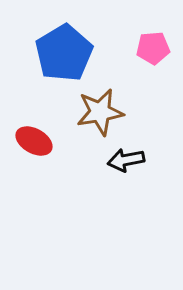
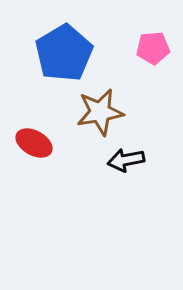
red ellipse: moved 2 px down
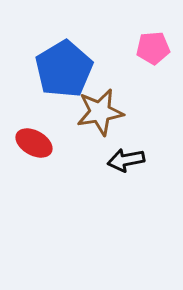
blue pentagon: moved 16 px down
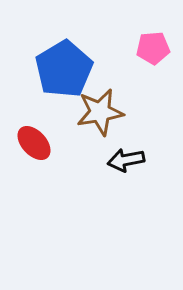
red ellipse: rotated 18 degrees clockwise
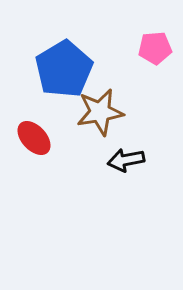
pink pentagon: moved 2 px right
red ellipse: moved 5 px up
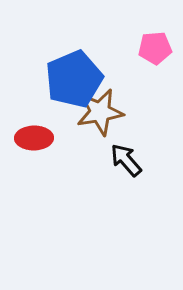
blue pentagon: moved 10 px right, 10 px down; rotated 8 degrees clockwise
red ellipse: rotated 48 degrees counterclockwise
black arrow: rotated 60 degrees clockwise
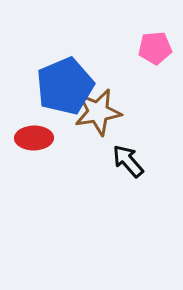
blue pentagon: moved 9 px left, 7 px down
brown star: moved 2 px left
black arrow: moved 2 px right, 1 px down
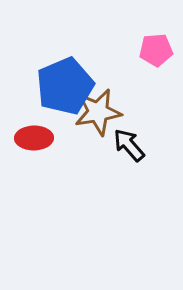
pink pentagon: moved 1 px right, 2 px down
black arrow: moved 1 px right, 16 px up
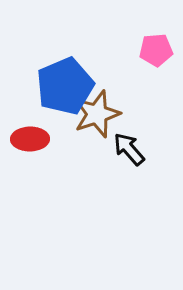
brown star: moved 1 px left, 2 px down; rotated 9 degrees counterclockwise
red ellipse: moved 4 px left, 1 px down
black arrow: moved 4 px down
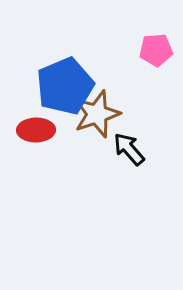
red ellipse: moved 6 px right, 9 px up
